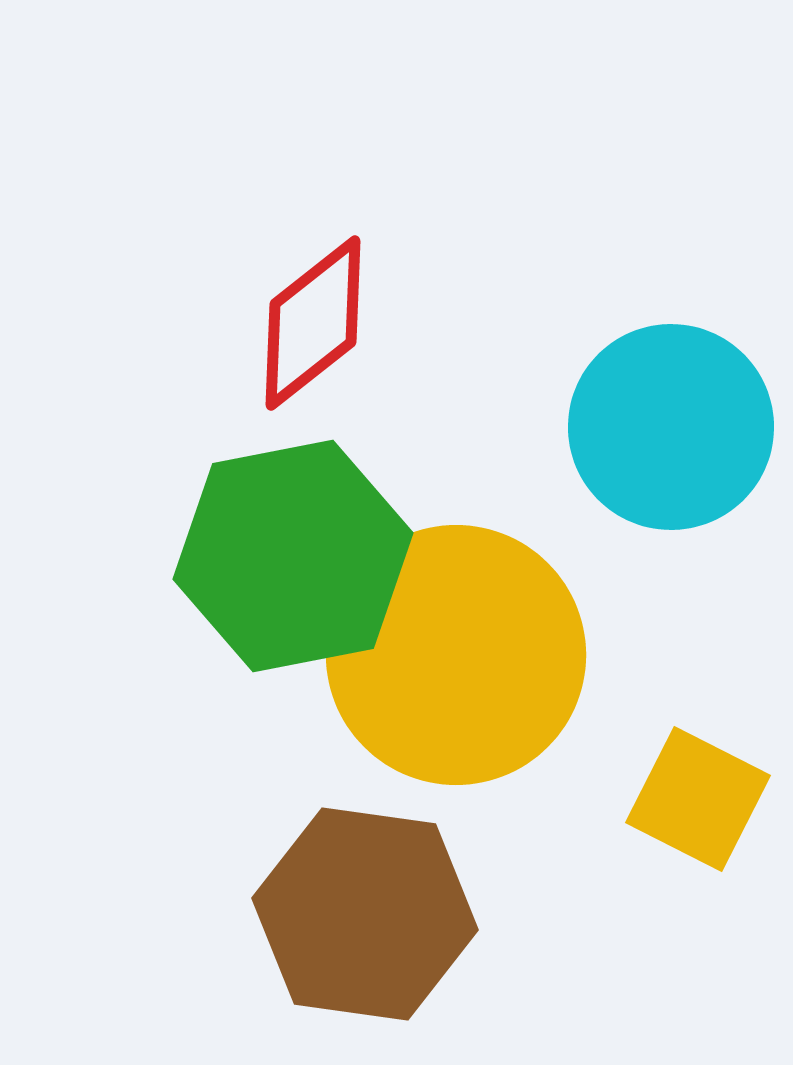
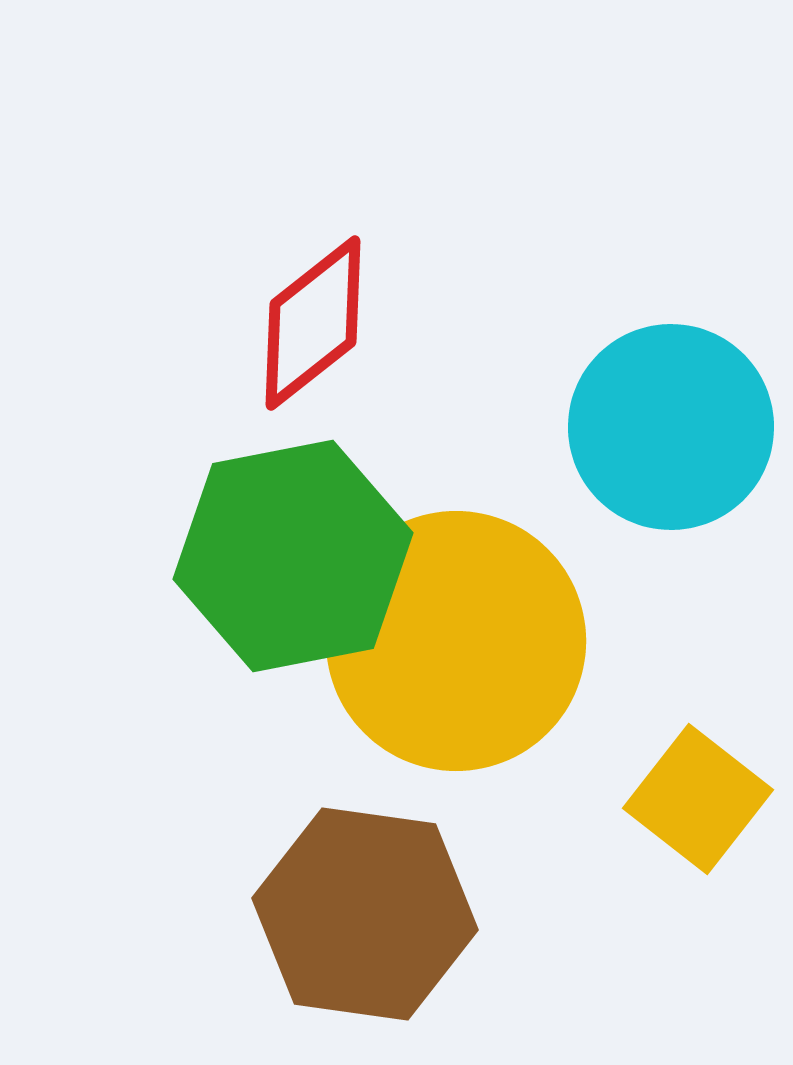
yellow circle: moved 14 px up
yellow square: rotated 11 degrees clockwise
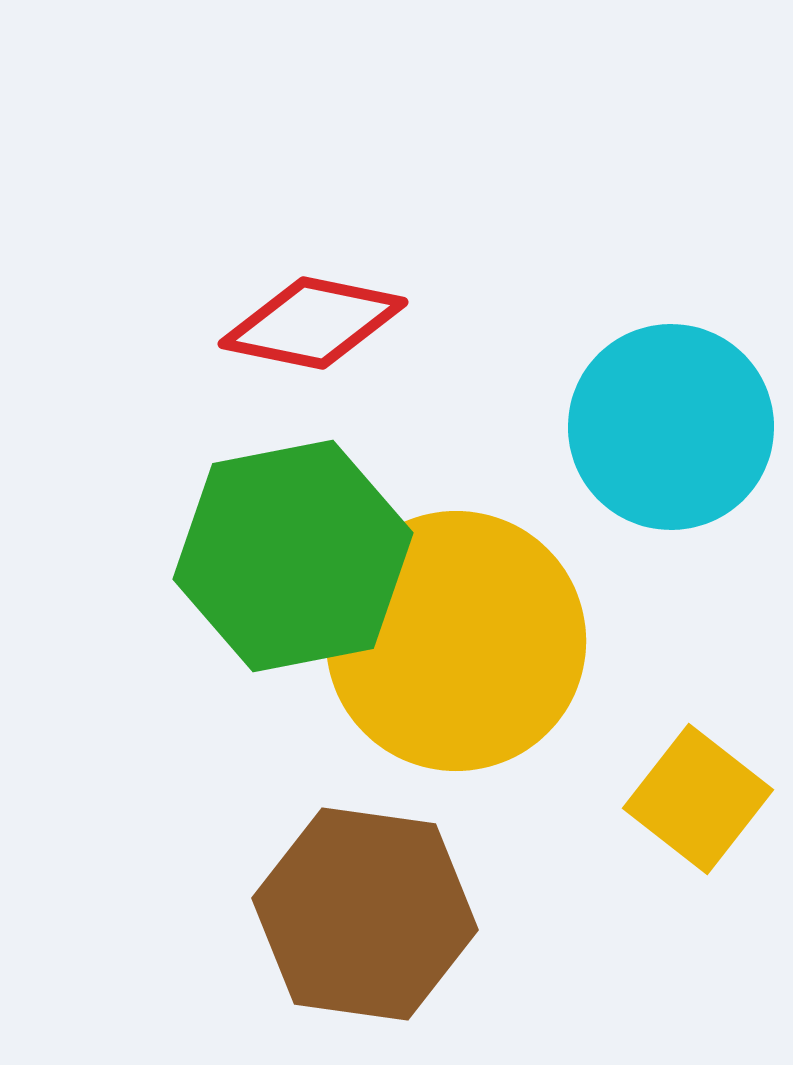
red diamond: rotated 50 degrees clockwise
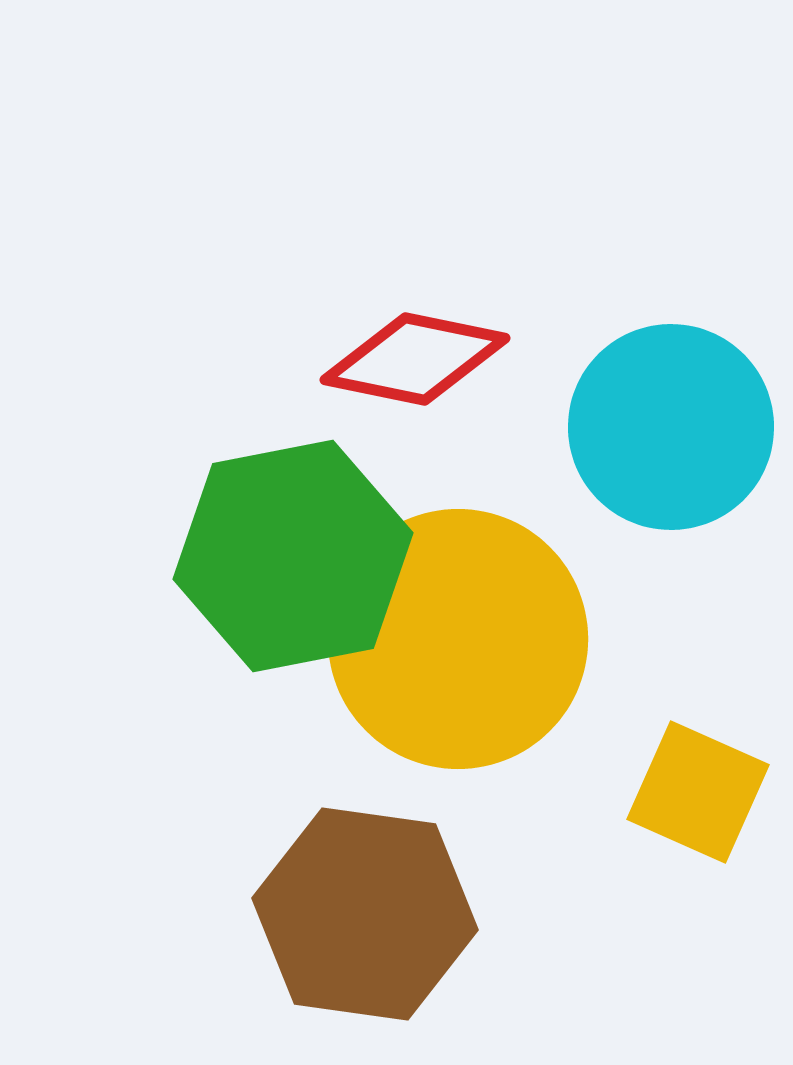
red diamond: moved 102 px right, 36 px down
yellow circle: moved 2 px right, 2 px up
yellow square: moved 7 px up; rotated 14 degrees counterclockwise
